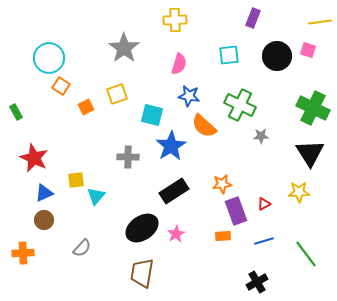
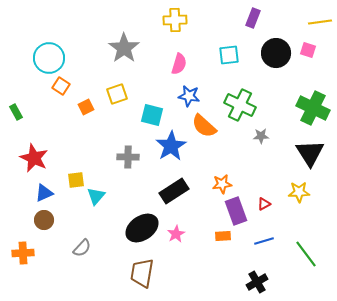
black circle at (277, 56): moved 1 px left, 3 px up
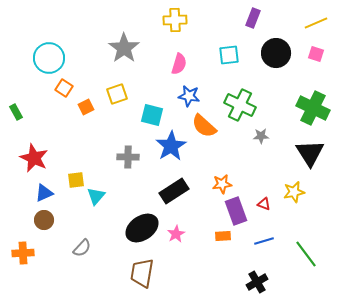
yellow line at (320, 22): moved 4 px left, 1 px down; rotated 15 degrees counterclockwise
pink square at (308, 50): moved 8 px right, 4 px down
orange square at (61, 86): moved 3 px right, 2 px down
yellow star at (299, 192): moved 5 px left; rotated 10 degrees counterclockwise
red triangle at (264, 204): rotated 48 degrees clockwise
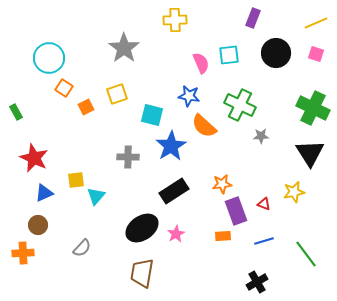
pink semicircle at (179, 64): moved 22 px right, 1 px up; rotated 40 degrees counterclockwise
brown circle at (44, 220): moved 6 px left, 5 px down
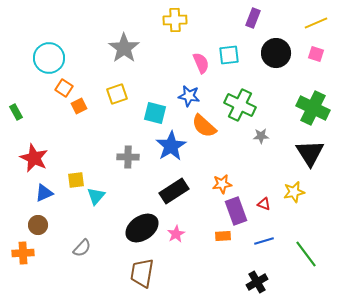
orange square at (86, 107): moved 7 px left, 1 px up
cyan square at (152, 115): moved 3 px right, 2 px up
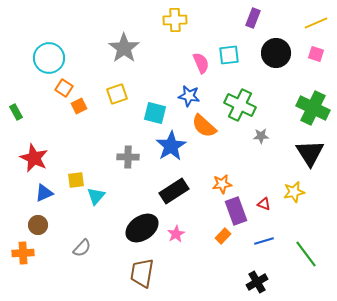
orange rectangle at (223, 236): rotated 42 degrees counterclockwise
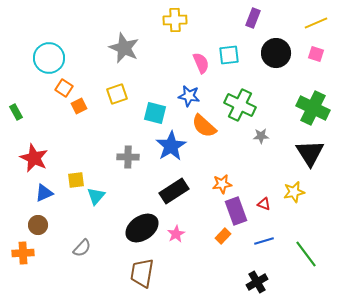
gray star at (124, 48): rotated 12 degrees counterclockwise
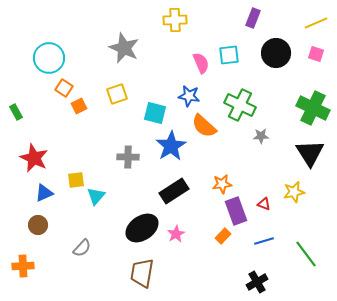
orange cross at (23, 253): moved 13 px down
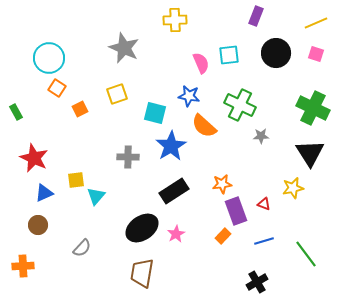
purple rectangle at (253, 18): moved 3 px right, 2 px up
orange square at (64, 88): moved 7 px left
orange square at (79, 106): moved 1 px right, 3 px down
yellow star at (294, 192): moved 1 px left, 4 px up
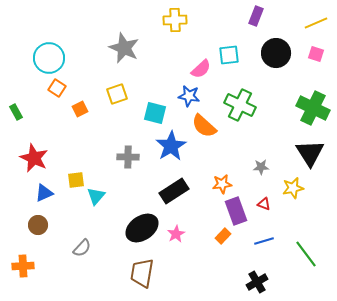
pink semicircle at (201, 63): moved 6 px down; rotated 70 degrees clockwise
gray star at (261, 136): moved 31 px down
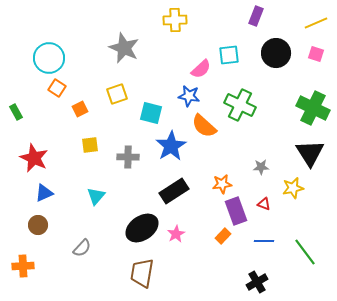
cyan square at (155, 113): moved 4 px left
yellow square at (76, 180): moved 14 px right, 35 px up
blue line at (264, 241): rotated 18 degrees clockwise
green line at (306, 254): moved 1 px left, 2 px up
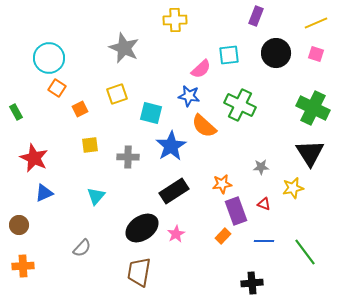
brown circle at (38, 225): moved 19 px left
brown trapezoid at (142, 273): moved 3 px left, 1 px up
black cross at (257, 282): moved 5 px left, 1 px down; rotated 25 degrees clockwise
